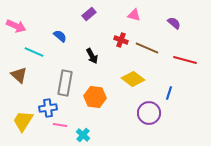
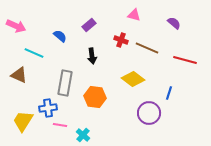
purple rectangle: moved 11 px down
cyan line: moved 1 px down
black arrow: rotated 21 degrees clockwise
brown triangle: rotated 18 degrees counterclockwise
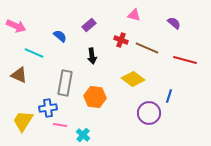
blue line: moved 3 px down
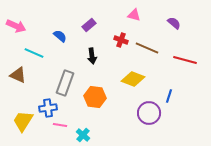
brown triangle: moved 1 px left
yellow diamond: rotated 15 degrees counterclockwise
gray rectangle: rotated 10 degrees clockwise
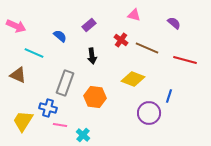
red cross: rotated 16 degrees clockwise
blue cross: rotated 24 degrees clockwise
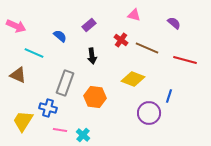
pink line: moved 5 px down
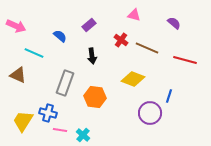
blue cross: moved 5 px down
purple circle: moved 1 px right
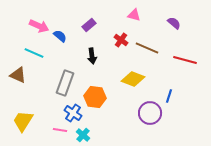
pink arrow: moved 23 px right
blue cross: moved 25 px right; rotated 18 degrees clockwise
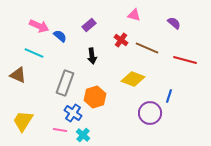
orange hexagon: rotated 25 degrees counterclockwise
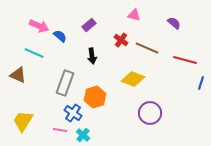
blue line: moved 32 px right, 13 px up
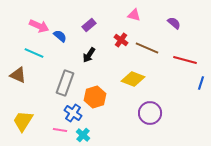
black arrow: moved 3 px left, 1 px up; rotated 42 degrees clockwise
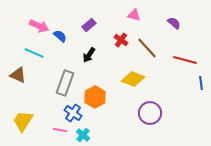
brown line: rotated 25 degrees clockwise
blue line: rotated 24 degrees counterclockwise
orange hexagon: rotated 10 degrees counterclockwise
